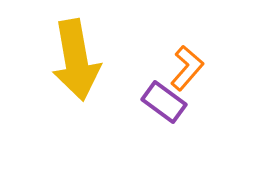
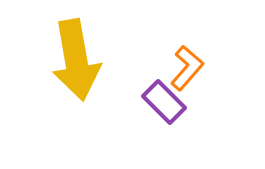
purple rectangle: rotated 9 degrees clockwise
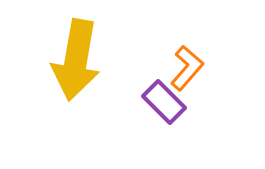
yellow arrow: rotated 20 degrees clockwise
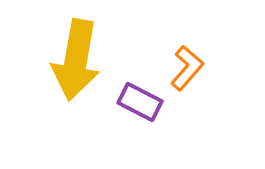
purple rectangle: moved 24 px left; rotated 18 degrees counterclockwise
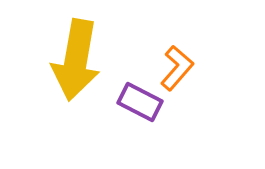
orange L-shape: moved 10 px left
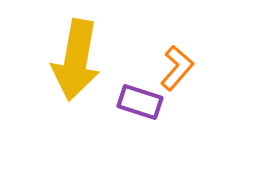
purple rectangle: rotated 9 degrees counterclockwise
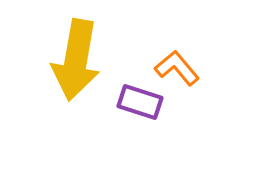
orange L-shape: rotated 81 degrees counterclockwise
